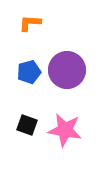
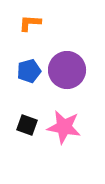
blue pentagon: moved 1 px up
pink star: moved 1 px left, 3 px up
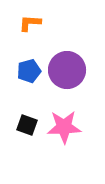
pink star: rotated 12 degrees counterclockwise
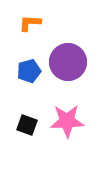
purple circle: moved 1 px right, 8 px up
pink star: moved 3 px right, 6 px up
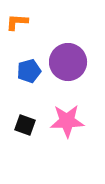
orange L-shape: moved 13 px left, 1 px up
black square: moved 2 px left
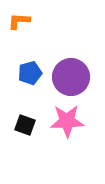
orange L-shape: moved 2 px right, 1 px up
purple circle: moved 3 px right, 15 px down
blue pentagon: moved 1 px right, 2 px down
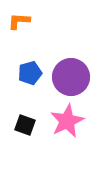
pink star: rotated 24 degrees counterclockwise
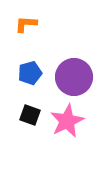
orange L-shape: moved 7 px right, 3 px down
purple circle: moved 3 px right
black square: moved 5 px right, 10 px up
